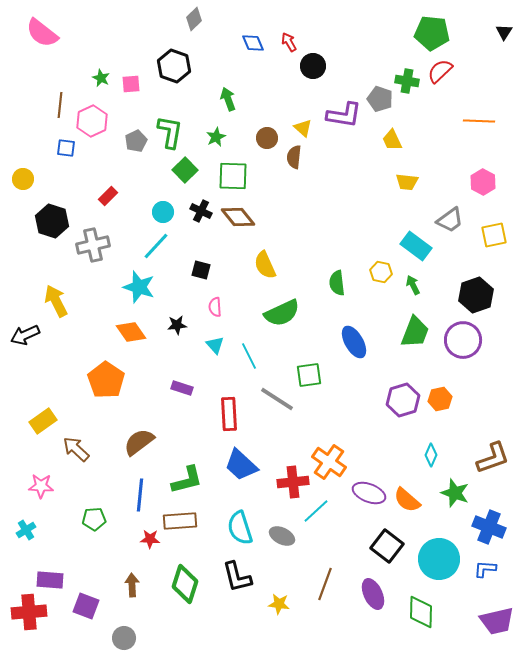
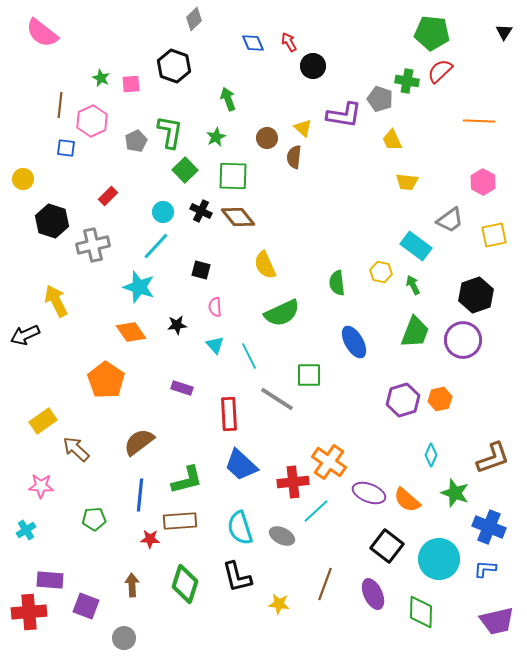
green square at (309, 375): rotated 8 degrees clockwise
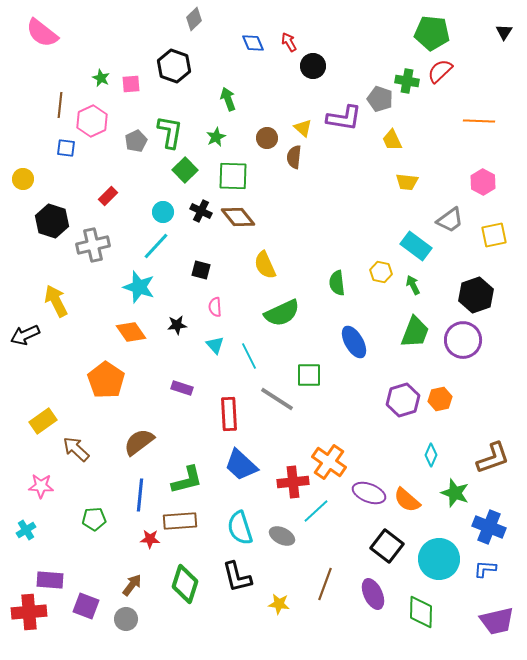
purple L-shape at (344, 115): moved 3 px down
brown arrow at (132, 585): rotated 40 degrees clockwise
gray circle at (124, 638): moved 2 px right, 19 px up
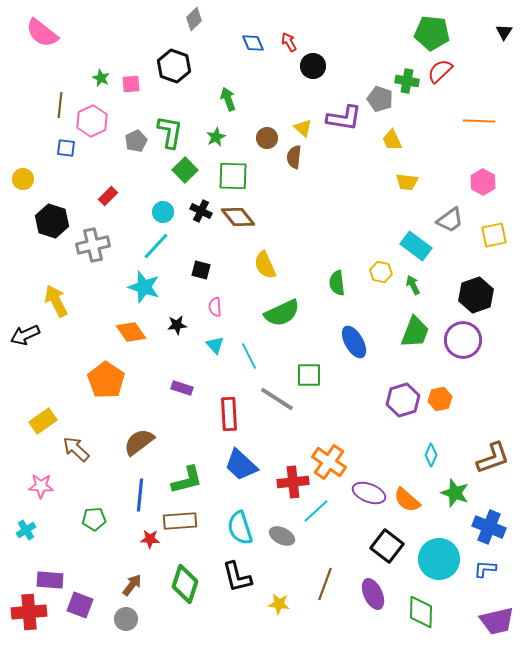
cyan star at (139, 287): moved 5 px right
purple square at (86, 606): moved 6 px left, 1 px up
